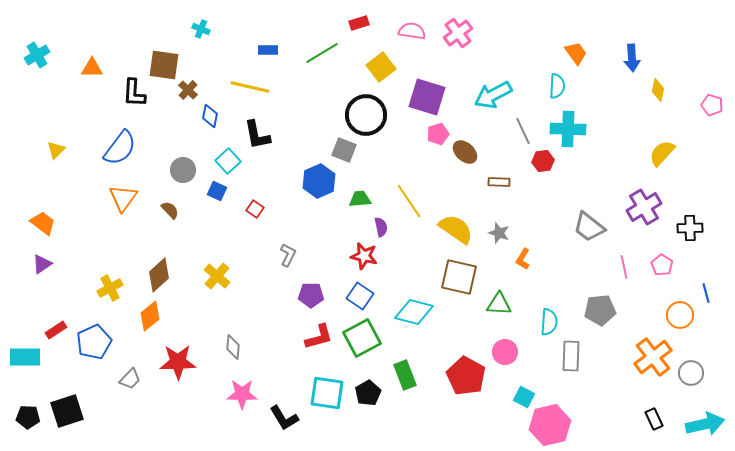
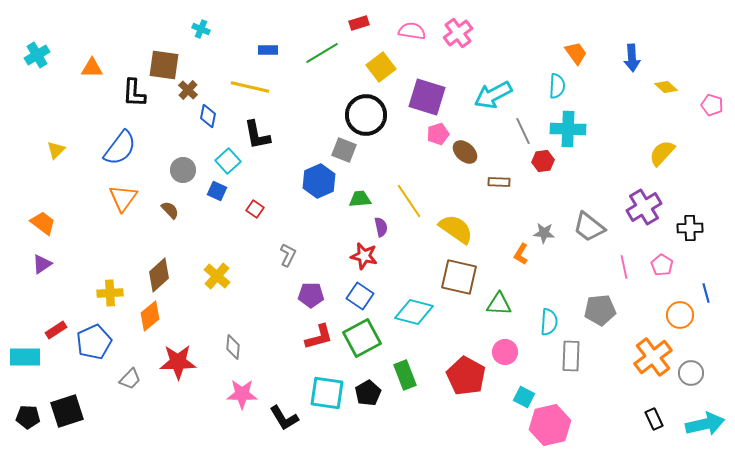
yellow diamond at (658, 90): moved 8 px right, 3 px up; rotated 60 degrees counterclockwise
blue diamond at (210, 116): moved 2 px left
gray star at (499, 233): moved 45 px right; rotated 15 degrees counterclockwise
orange L-shape at (523, 259): moved 2 px left, 5 px up
yellow cross at (110, 288): moved 5 px down; rotated 25 degrees clockwise
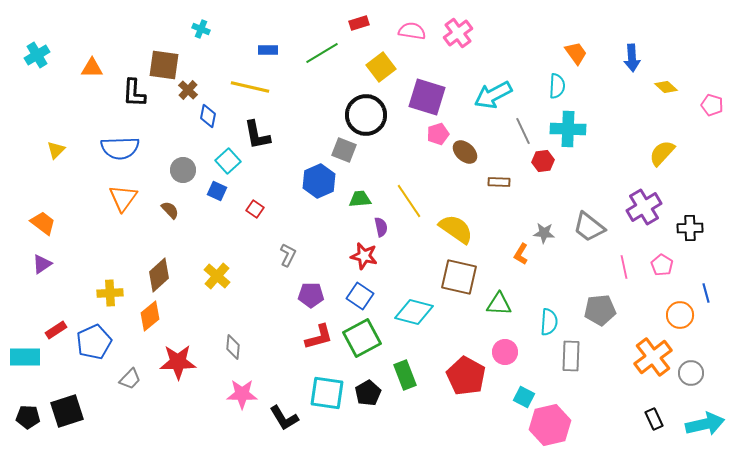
blue semicircle at (120, 148): rotated 51 degrees clockwise
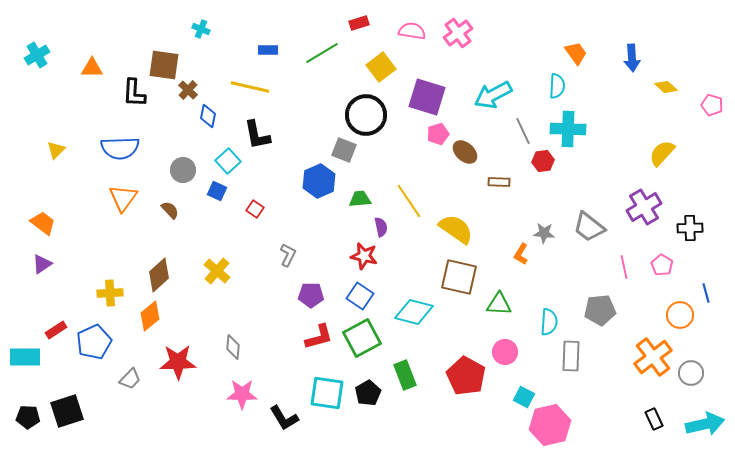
yellow cross at (217, 276): moved 5 px up
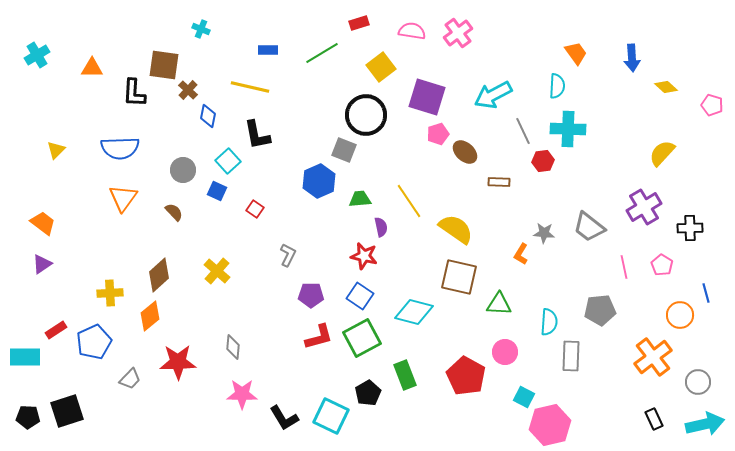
brown semicircle at (170, 210): moved 4 px right, 2 px down
gray circle at (691, 373): moved 7 px right, 9 px down
cyan square at (327, 393): moved 4 px right, 23 px down; rotated 18 degrees clockwise
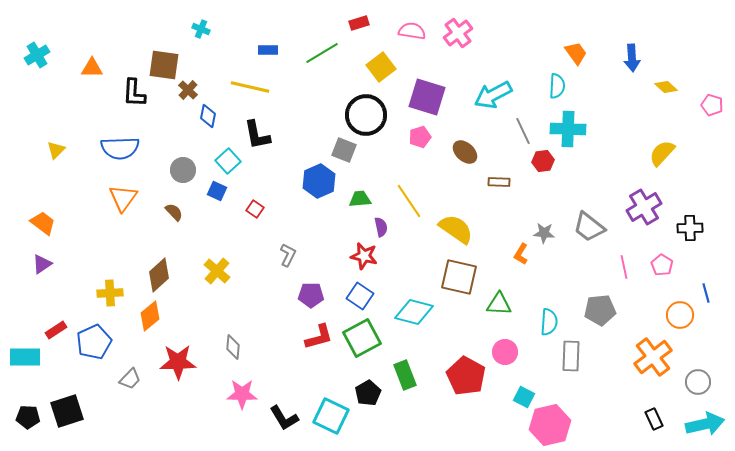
pink pentagon at (438, 134): moved 18 px left, 3 px down
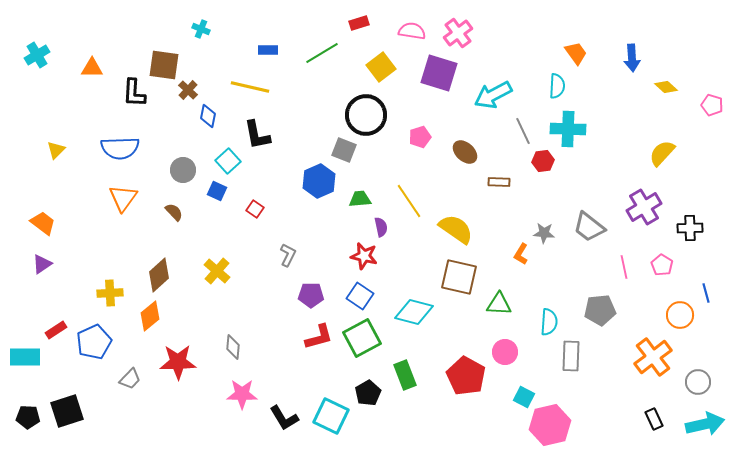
purple square at (427, 97): moved 12 px right, 24 px up
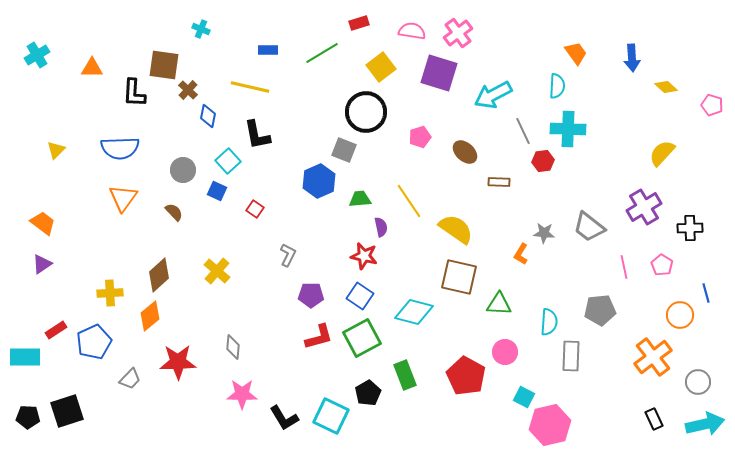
black circle at (366, 115): moved 3 px up
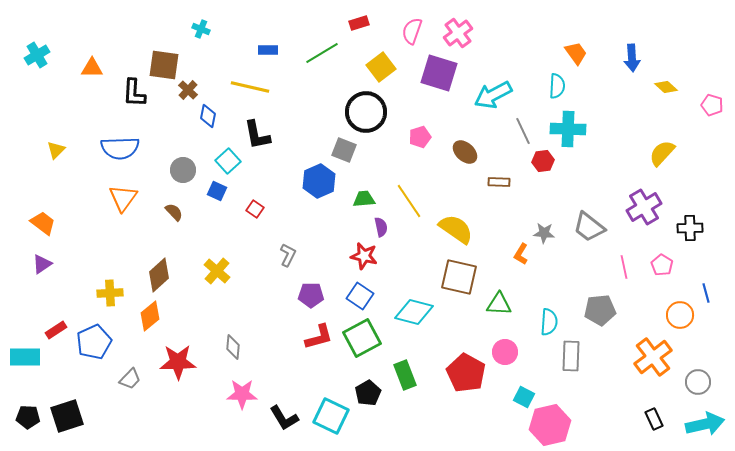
pink semicircle at (412, 31): rotated 80 degrees counterclockwise
green trapezoid at (360, 199): moved 4 px right
red pentagon at (466, 376): moved 3 px up
black square at (67, 411): moved 5 px down
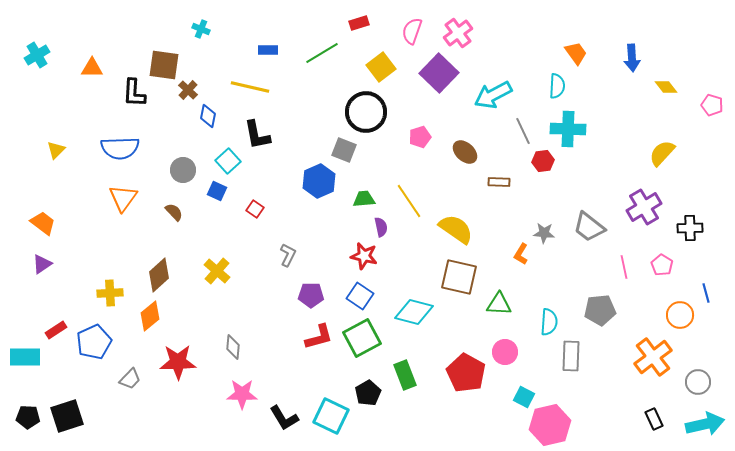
purple square at (439, 73): rotated 27 degrees clockwise
yellow diamond at (666, 87): rotated 10 degrees clockwise
